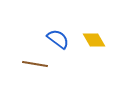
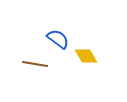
yellow diamond: moved 8 px left, 16 px down
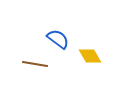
yellow diamond: moved 4 px right
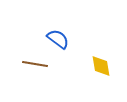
yellow diamond: moved 11 px right, 10 px down; rotated 20 degrees clockwise
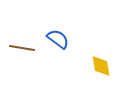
brown line: moved 13 px left, 16 px up
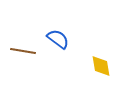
brown line: moved 1 px right, 3 px down
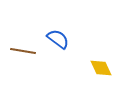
yellow diamond: moved 2 px down; rotated 15 degrees counterclockwise
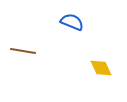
blue semicircle: moved 14 px right, 17 px up; rotated 15 degrees counterclockwise
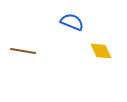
yellow diamond: moved 17 px up
